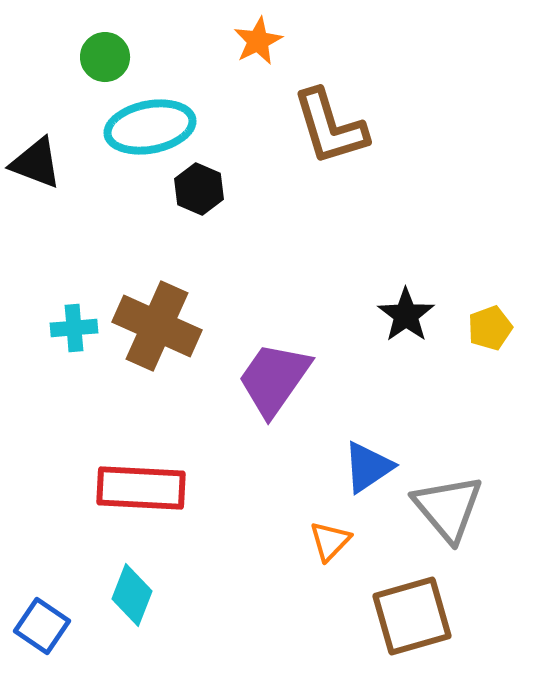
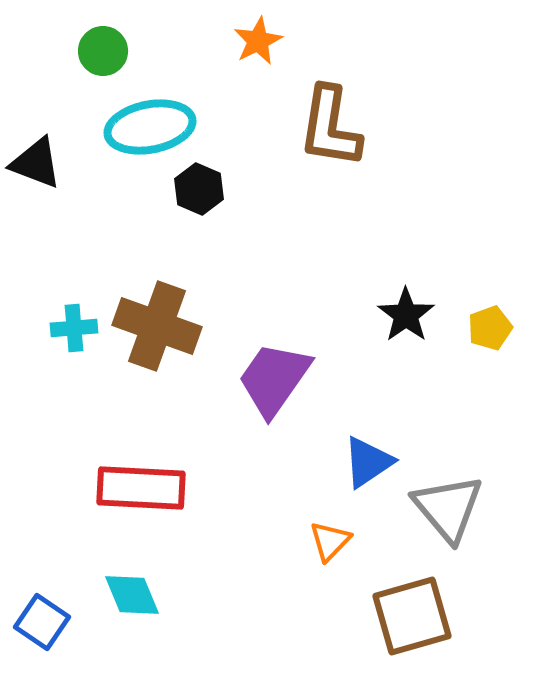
green circle: moved 2 px left, 6 px up
brown L-shape: rotated 26 degrees clockwise
brown cross: rotated 4 degrees counterclockwise
blue triangle: moved 5 px up
cyan diamond: rotated 44 degrees counterclockwise
blue square: moved 4 px up
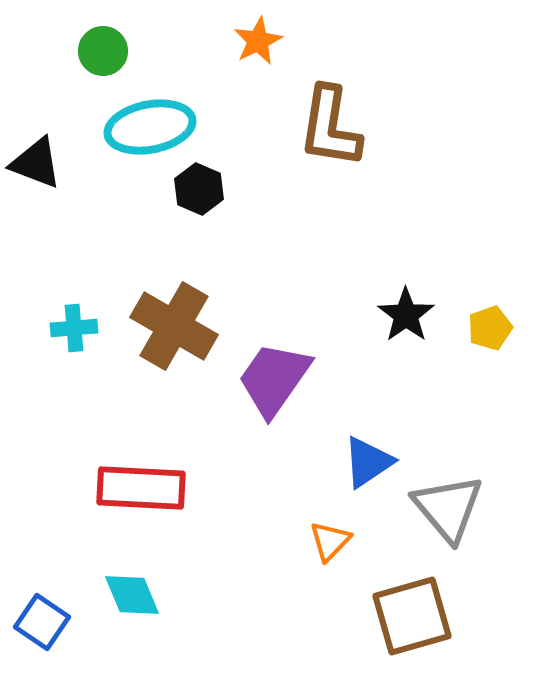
brown cross: moved 17 px right; rotated 10 degrees clockwise
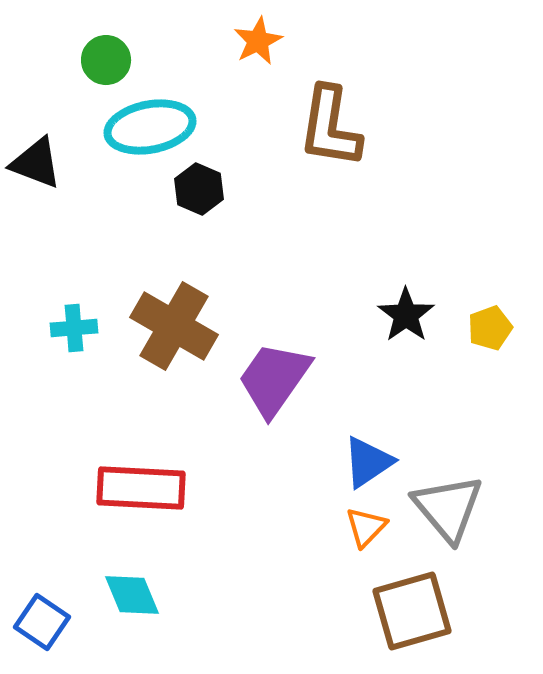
green circle: moved 3 px right, 9 px down
orange triangle: moved 36 px right, 14 px up
brown square: moved 5 px up
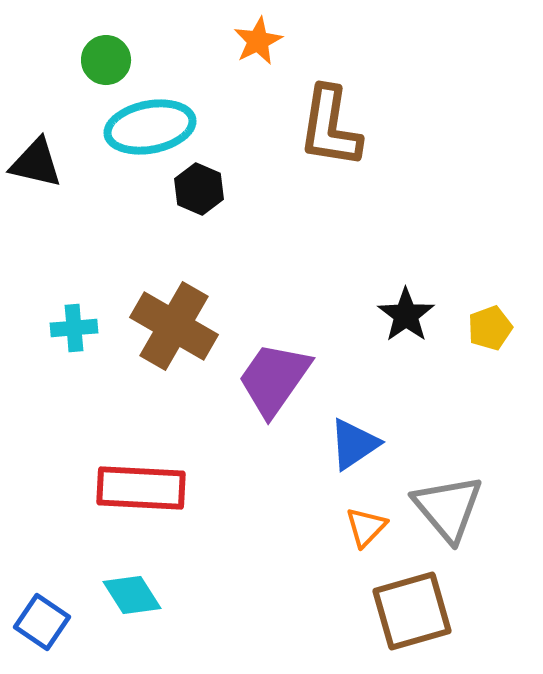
black triangle: rotated 8 degrees counterclockwise
blue triangle: moved 14 px left, 18 px up
cyan diamond: rotated 10 degrees counterclockwise
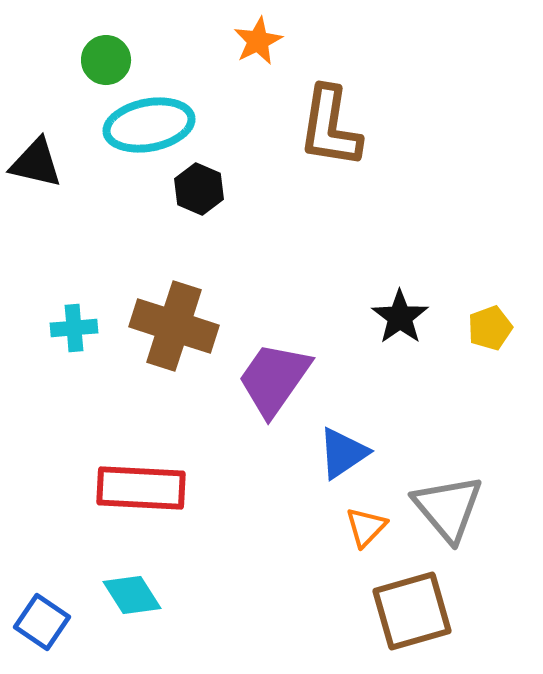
cyan ellipse: moved 1 px left, 2 px up
black star: moved 6 px left, 2 px down
brown cross: rotated 12 degrees counterclockwise
blue triangle: moved 11 px left, 9 px down
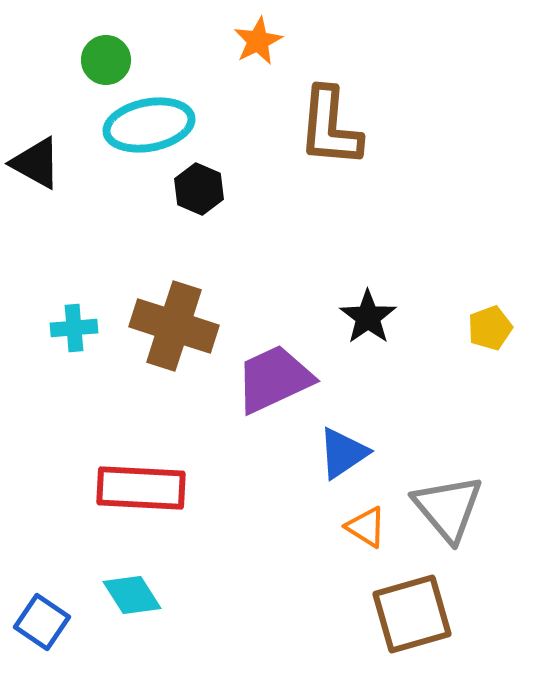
brown L-shape: rotated 4 degrees counterclockwise
black triangle: rotated 16 degrees clockwise
black star: moved 32 px left
purple trapezoid: rotated 30 degrees clockwise
orange triangle: rotated 42 degrees counterclockwise
brown square: moved 3 px down
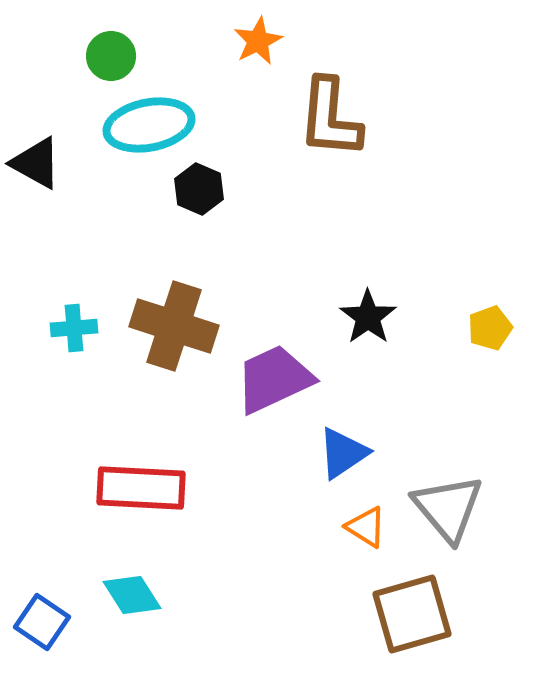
green circle: moved 5 px right, 4 px up
brown L-shape: moved 9 px up
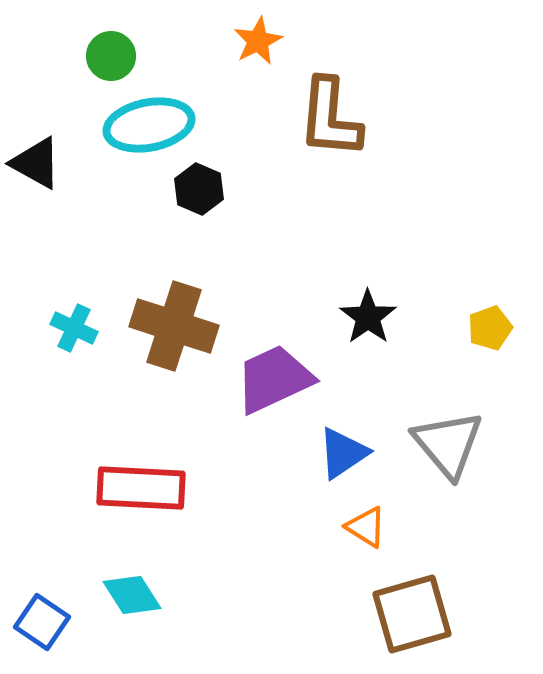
cyan cross: rotated 30 degrees clockwise
gray triangle: moved 64 px up
